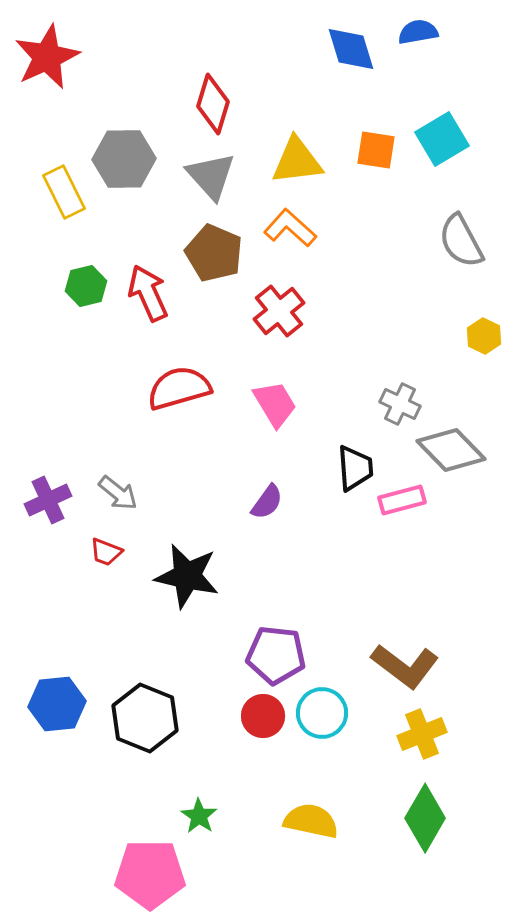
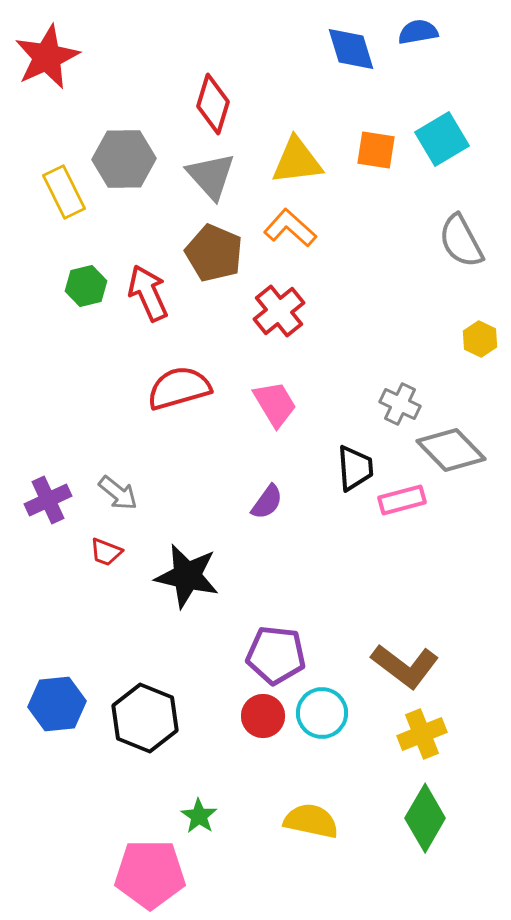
yellow hexagon: moved 4 px left, 3 px down
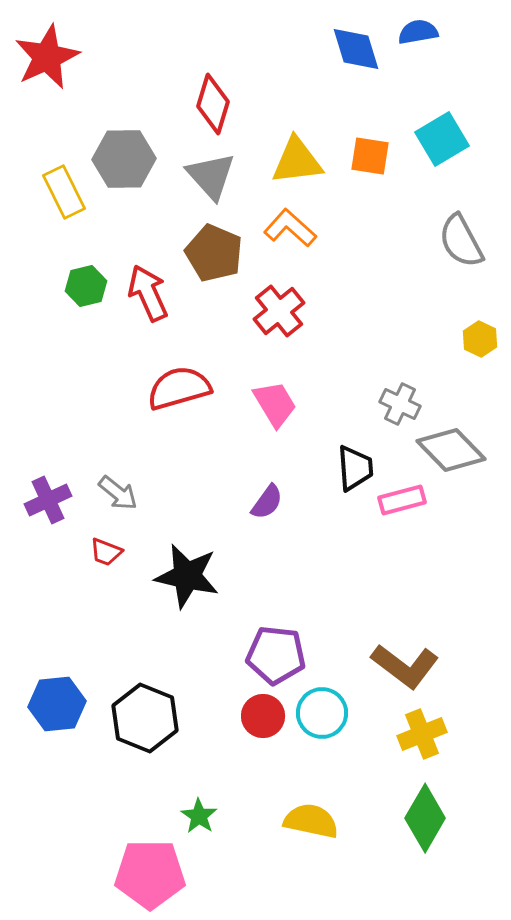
blue diamond: moved 5 px right
orange square: moved 6 px left, 6 px down
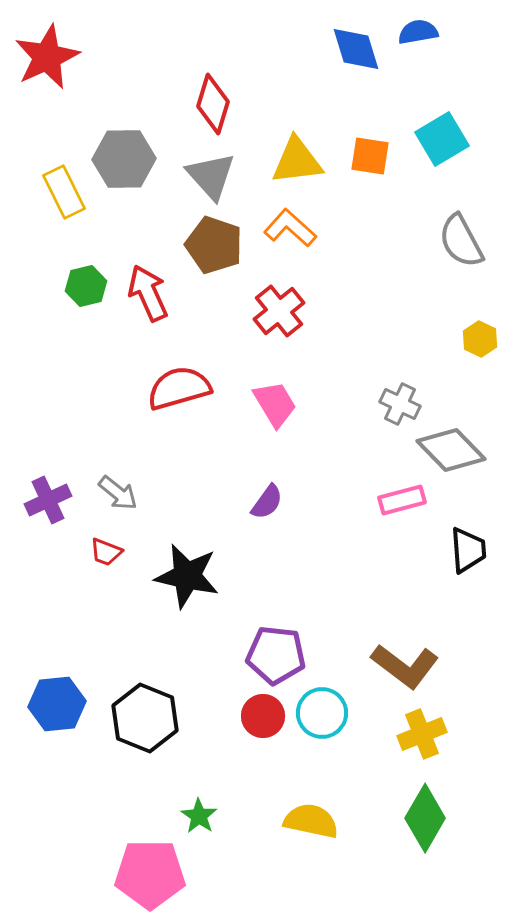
brown pentagon: moved 8 px up; rotated 4 degrees counterclockwise
black trapezoid: moved 113 px right, 82 px down
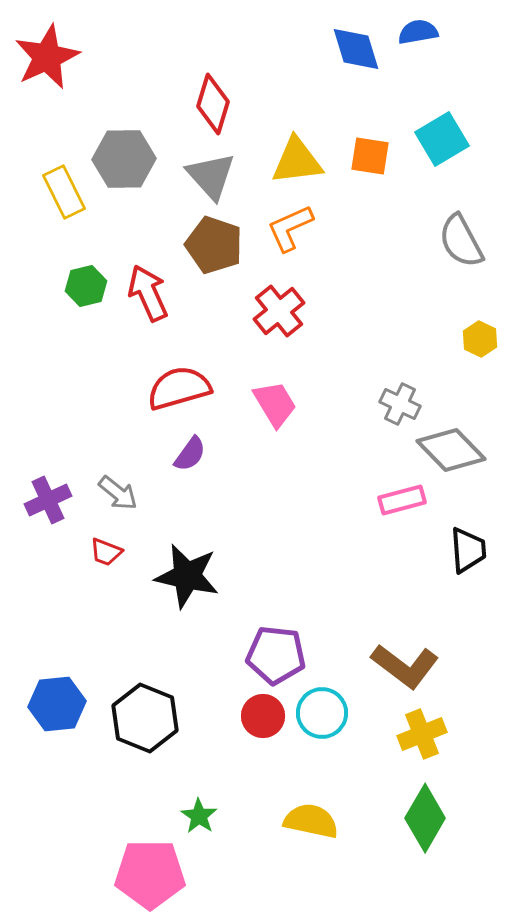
orange L-shape: rotated 66 degrees counterclockwise
purple semicircle: moved 77 px left, 48 px up
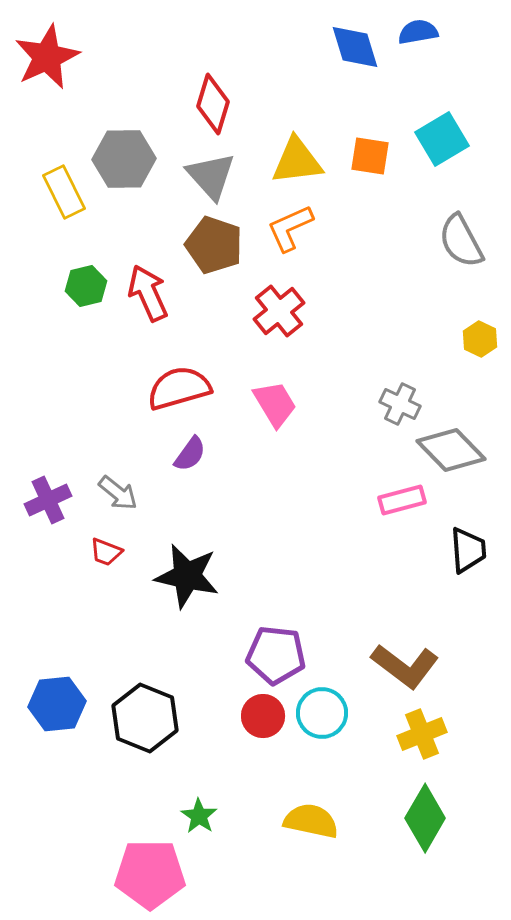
blue diamond: moved 1 px left, 2 px up
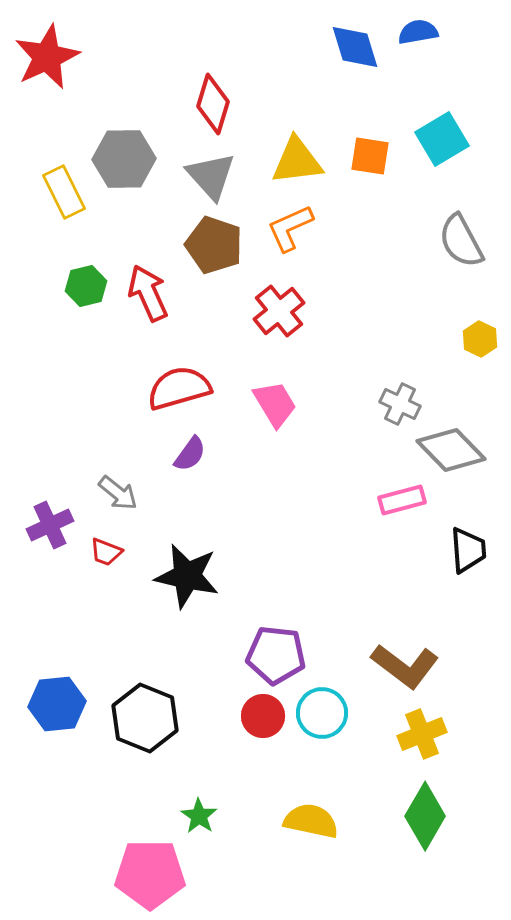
purple cross: moved 2 px right, 25 px down
green diamond: moved 2 px up
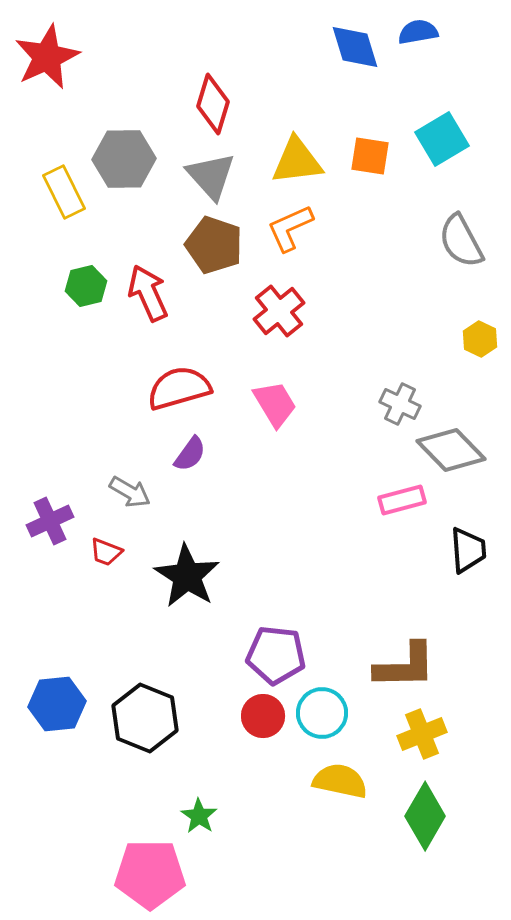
gray arrow: moved 12 px right, 1 px up; rotated 9 degrees counterclockwise
purple cross: moved 4 px up
black star: rotated 20 degrees clockwise
brown L-shape: rotated 38 degrees counterclockwise
yellow semicircle: moved 29 px right, 40 px up
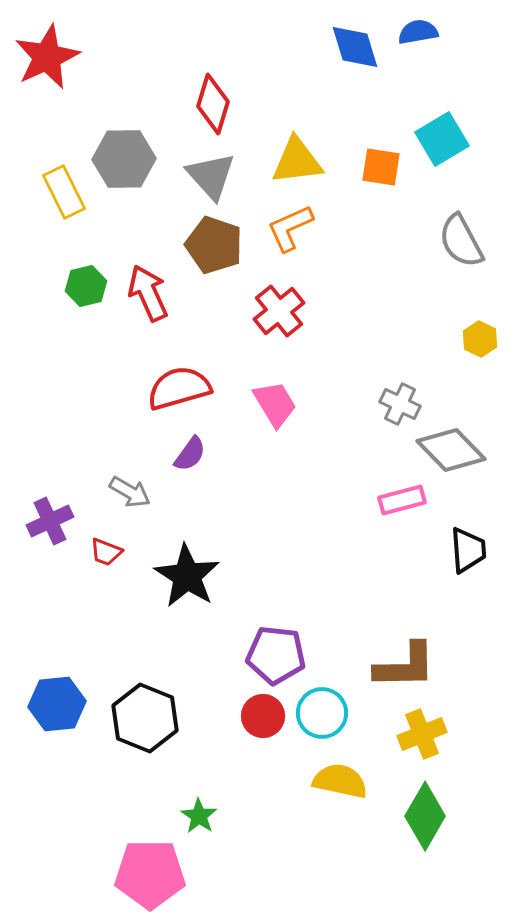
orange square: moved 11 px right, 11 px down
